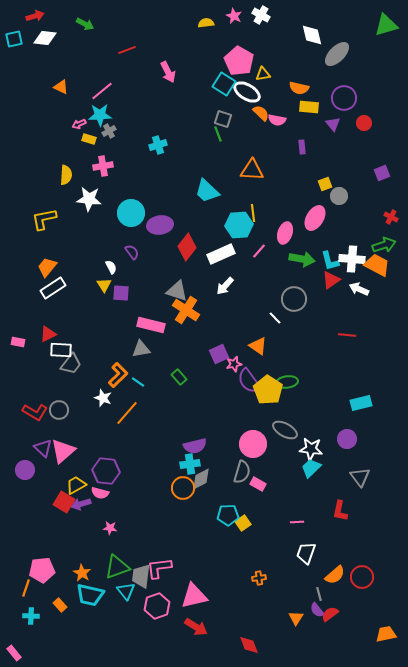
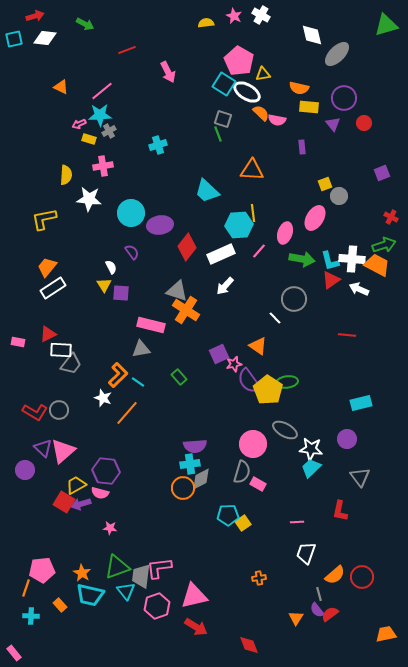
purple semicircle at (195, 446): rotated 10 degrees clockwise
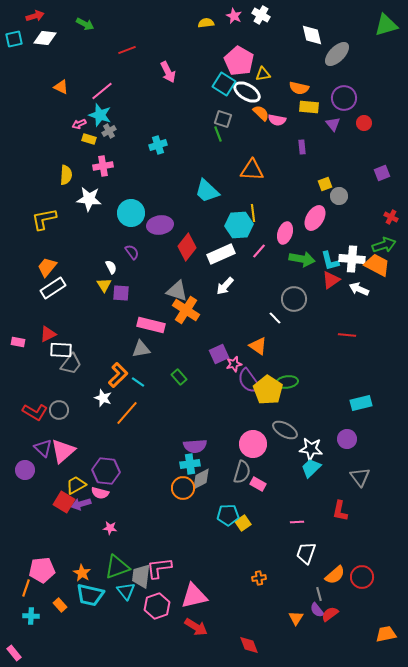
cyan star at (100, 115): rotated 20 degrees clockwise
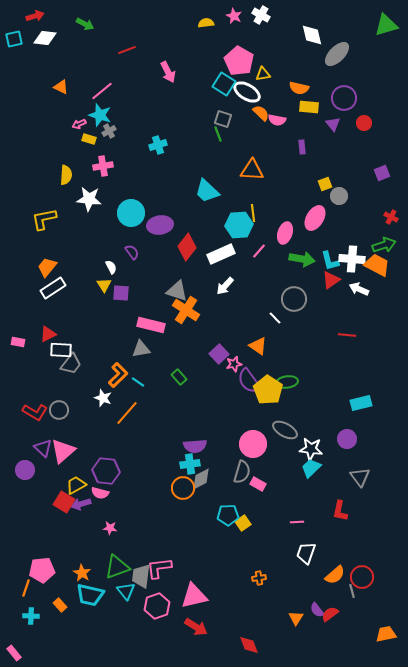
purple square at (219, 354): rotated 18 degrees counterclockwise
gray line at (319, 594): moved 33 px right, 3 px up
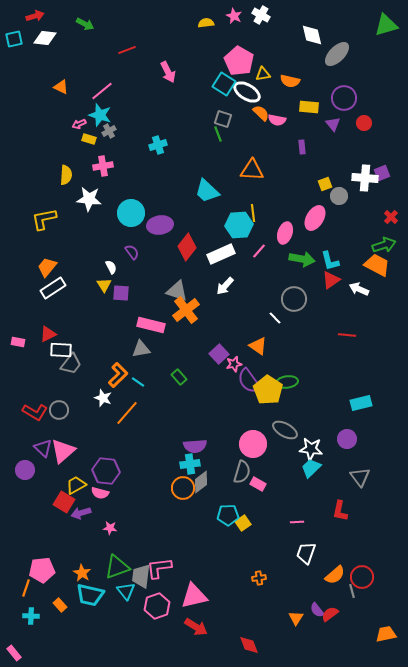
orange semicircle at (299, 88): moved 9 px left, 7 px up
red cross at (391, 217): rotated 16 degrees clockwise
white cross at (352, 259): moved 13 px right, 81 px up
orange cross at (186, 310): rotated 20 degrees clockwise
gray diamond at (201, 479): moved 3 px down; rotated 10 degrees counterclockwise
purple arrow at (81, 504): moved 9 px down
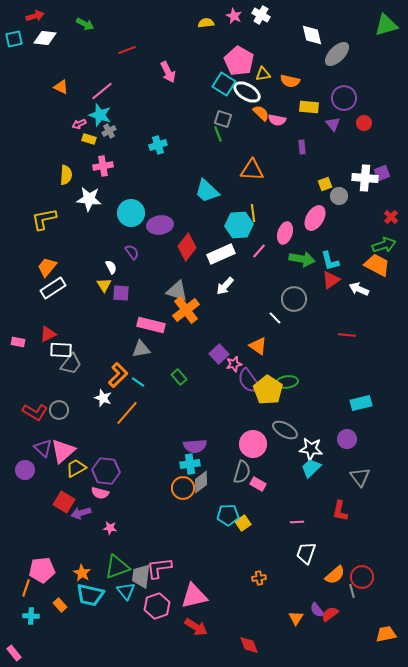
yellow trapezoid at (76, 485): moved 17 px up
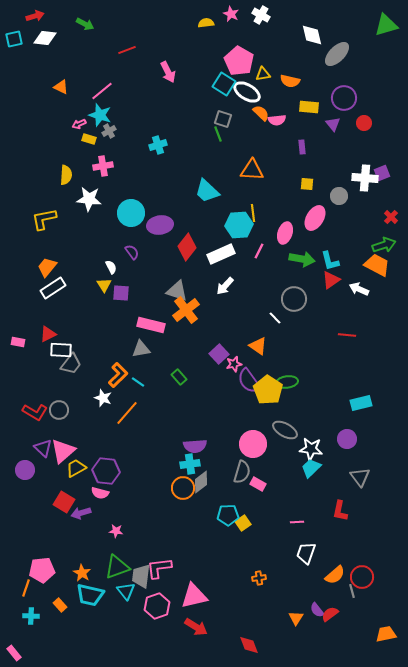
pink star at (234, 16): moved 3 px left, 2 px up
pink semicircle at (277, 120): rotated 18 degrees counterclockwise
yellow square at (325, 184): moved 18 px left; rotated 24 degrees clockwise
pink line at (259, 251): rotated 14 degrees counterclockwise
pink star at (110, 528): moved 6 px right, 3 px down
